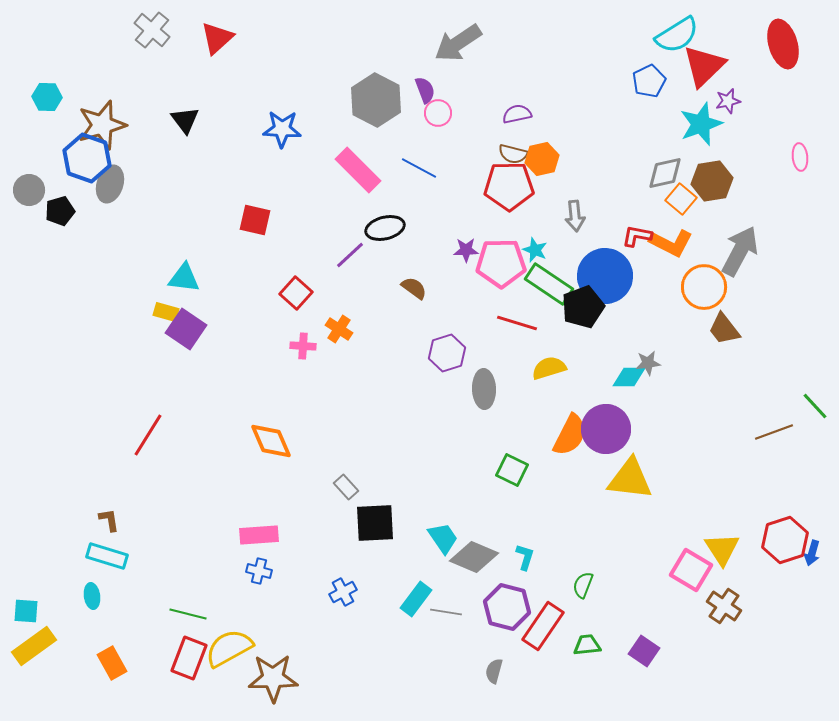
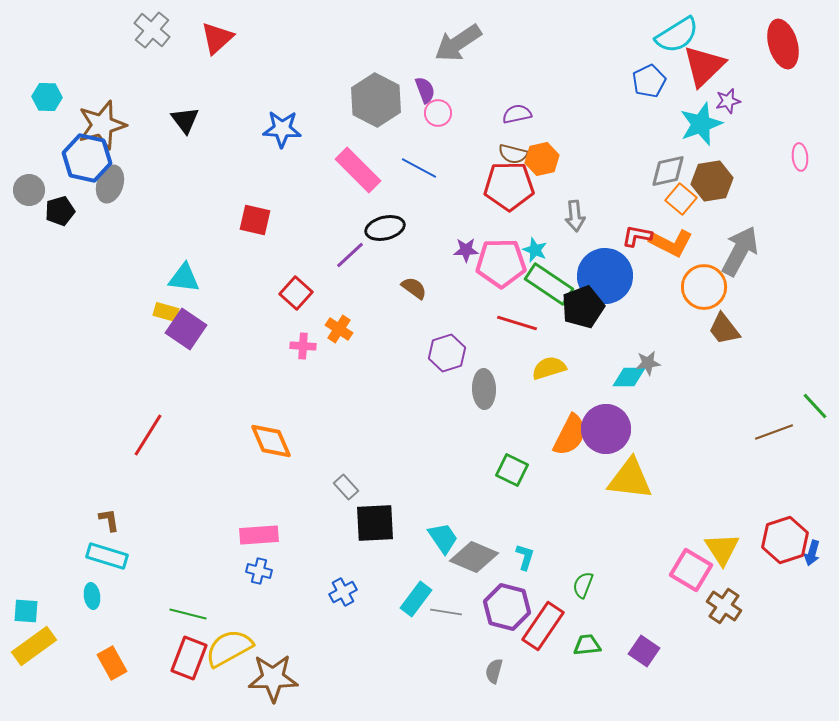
blue hexagon at (87, 158): rotated 6 degrees counterclockwise
gray diamond at (665, 173): moved 3 px right, 2 px up
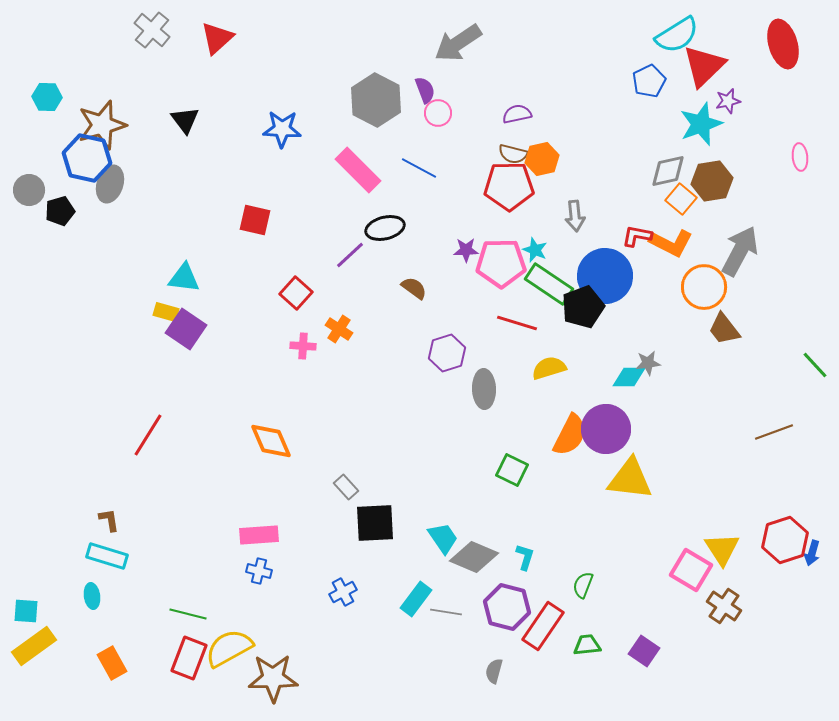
green line at (815, 406): moved 41 px up
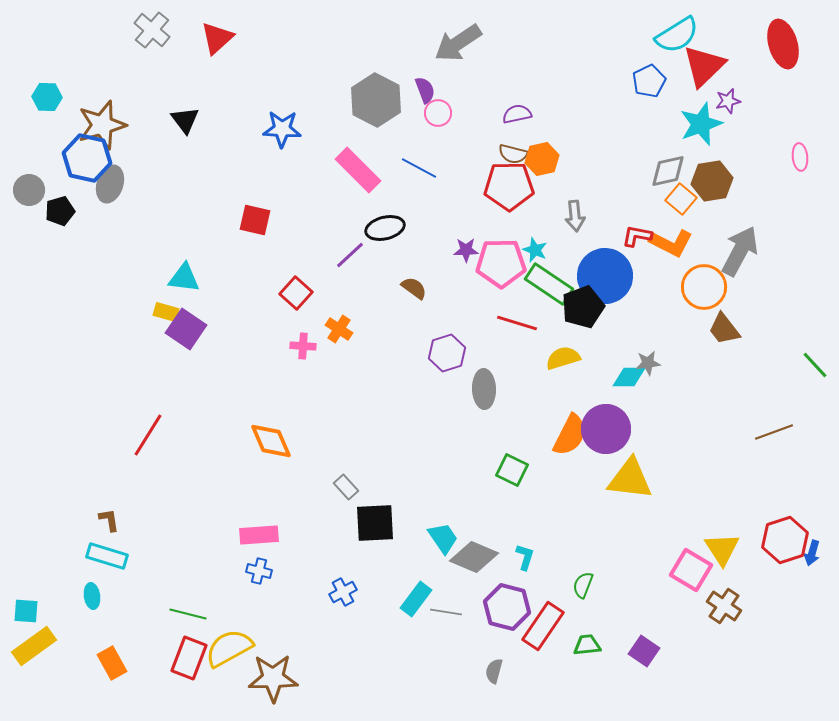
yellow semicircle at (549, 368): moved 14 px right, 10 px up
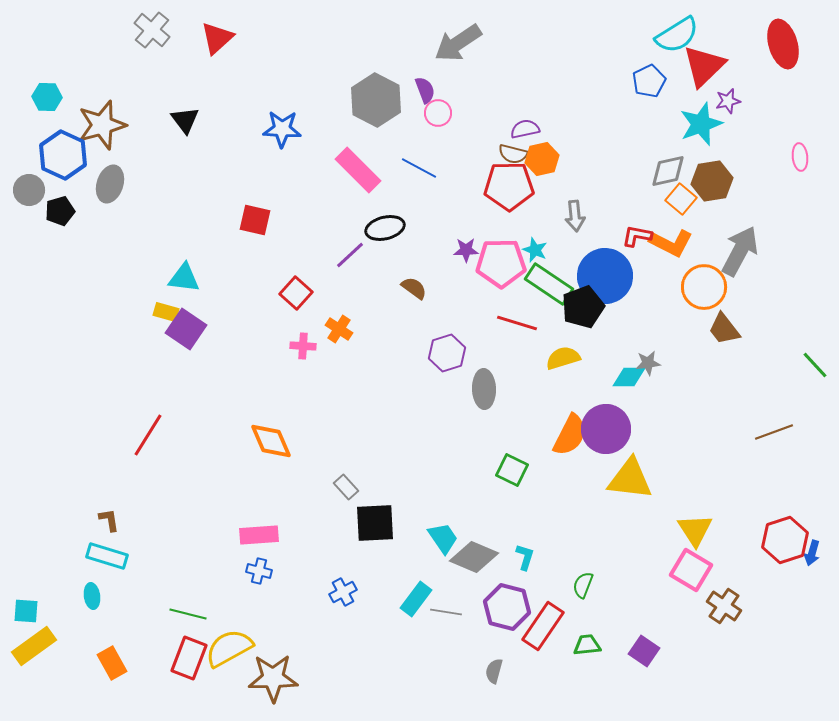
purple semicircle at (517, 114): moved 8 px right, 15 px down
blue hexagon at (87, 158): moved 24 px left, 3 px up; rotated 12 degrees clockwise
yellow triangle at (722, 549): moved 27 px left, 19 px up
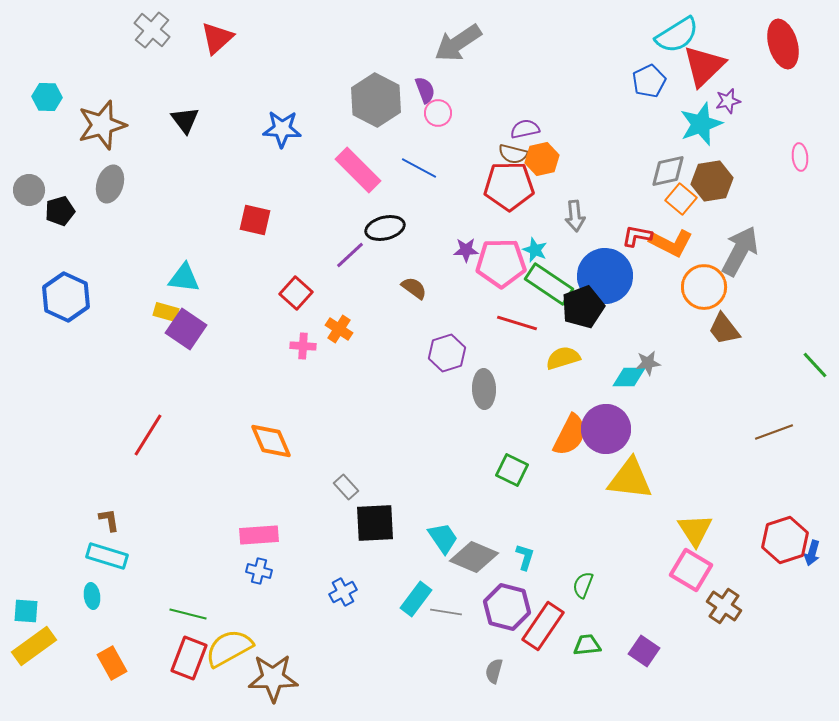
blue hexagon at (63, 155): moved 3 px right, 142 px down
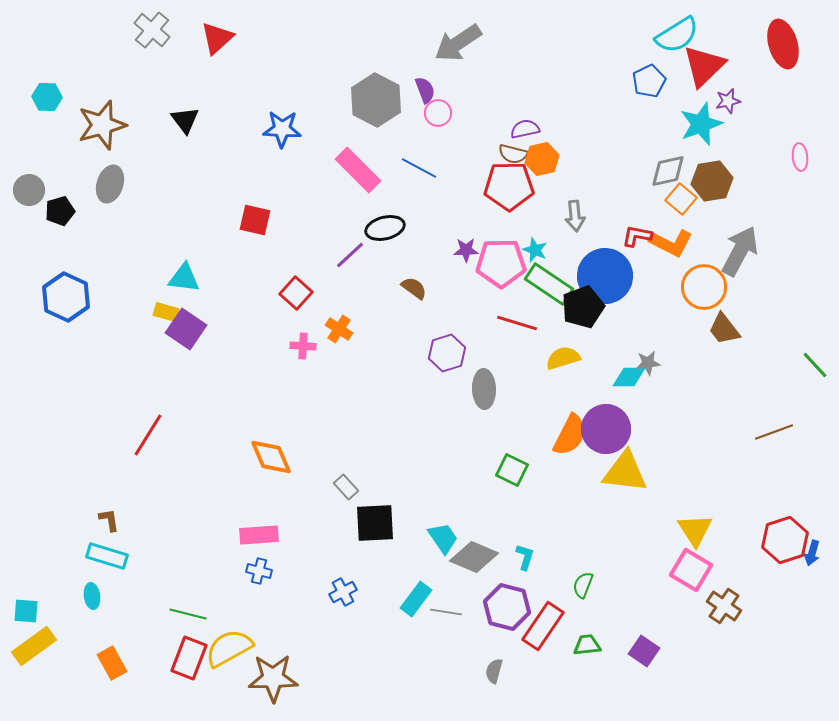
orange diamond at (271, 441): moved 16 px down
yellow triangle at (630, 479): moved 5 px left, 7 px up
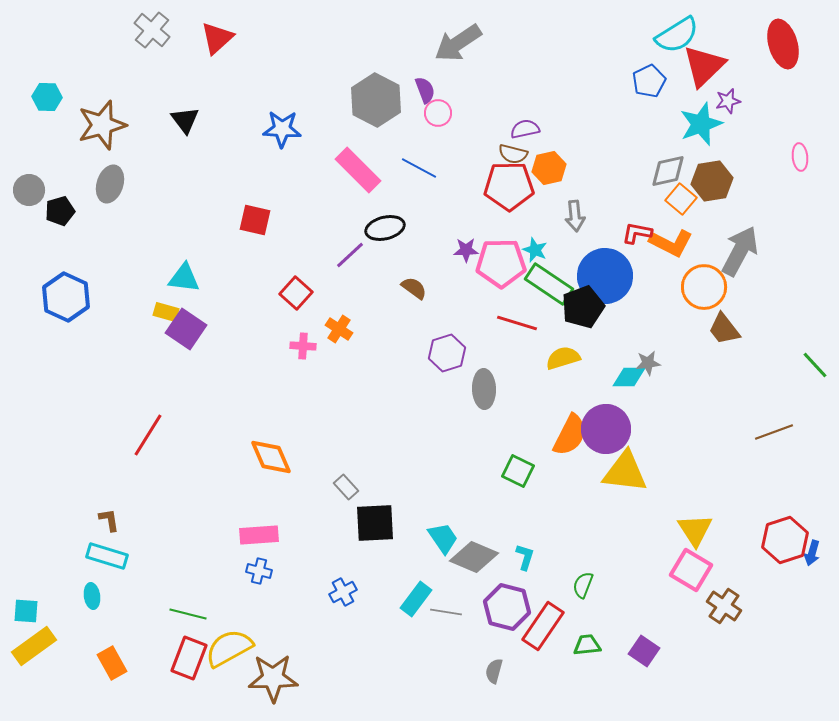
orange hexagon at (542, 159): moved 7 px right, 9 px down
red L-shape at (637, 236): moved 3 px up
green square at (512, 470): moved 6 px right, 1 px down
